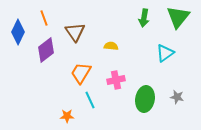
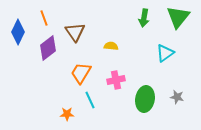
purple diamond: moved 2 px right, 2 px up
orange star: moved 2 px up
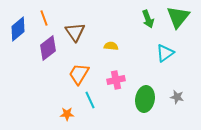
green arrow: moved 4 px right, 1 px down; rotated 30 degrees counterclockwise
blue diamond: moved 3 px up; rotated 25 degrees clockwise
orange trapezoid: moved 2 px left, 1 px down
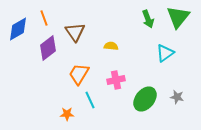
blue diamond: rotated 10 degrees clockwise
green ellipse: rotated 30 degrees clockwise
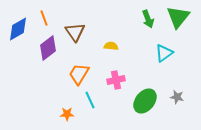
cyan triangle: moved 1 px left
green ellipse: moved 2 px down
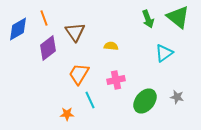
green triangle: rotated 30 degrees counterclockwise
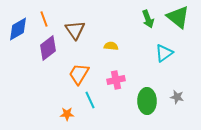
orange line: moved 1 px down
brown triangle: moved 2 px up
green ellipse: moved 2 px right; rotated 40 degrees counterclockwise
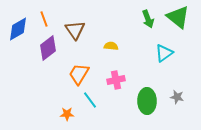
cyan line: rotated 12 degrees counterclockwise
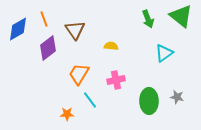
green triangle: moved 3 px right, 1 px up
green ellipse: moved 2 px right
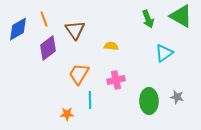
green triangle: rotated 10 degrees counterclockwise
cyan line: rotated 36 degrees clockwise
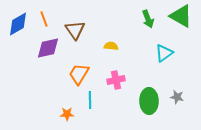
blue diamond: moved 5 px up
purple diamond: rotated 25 degrees clockwise
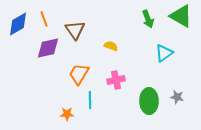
yellow semicircle: rotated 16 degrees clockwise
